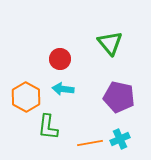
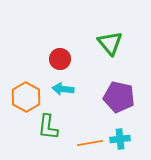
cyan cross: rotated 18 degrees clockwise
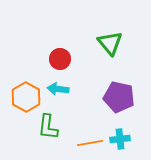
cyan arrow: moved 5 px left
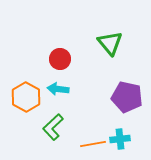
purple pentagon: moved 8 px right
green L-shape: moved 5 px right; rotated 40 degrees clockwise
orange line: moved 3 px right, 1 px down
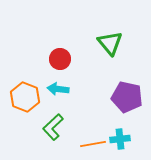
orange hexagon: moved 1 px left; rotated 8 degrees counterclockwise
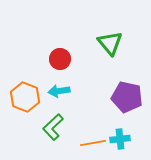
cyan arrow: moved 1 px right, 2 px down; rotated 15 degrees counterclockwise
orange line: moved 1 px up
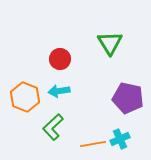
green triangle: rotated 8 degrees clockwise
purple pentagon: moved 1 px right, 1 px down
cyan cross: rotated 18 degrees counterclockwise
orange line: moved 1 px down
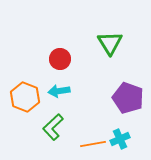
purple pentagon: rotated 8 degrees clockwise
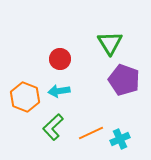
purple pentagon: moved 4 px left, 18 px up
orange line: moved 2 px left, 11 px up; rotated 15 degrees counterclockwise
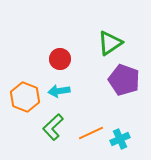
green triangle: rotated 28 degrees clockwise
